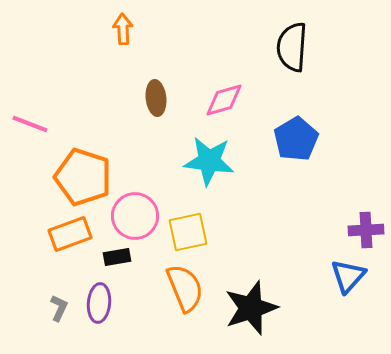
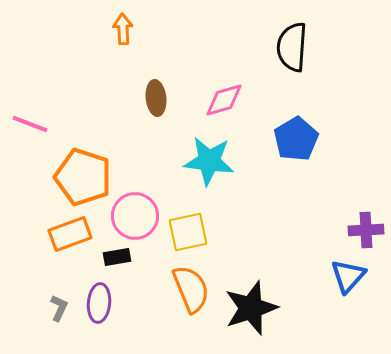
orange semicircle: moved 6 px right, 1 px down
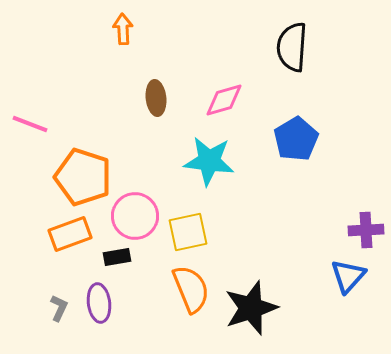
purple ellipse: rotated 12 degrees counterclockwise
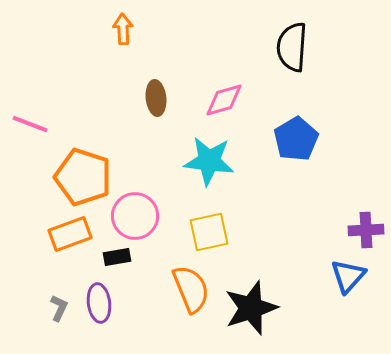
yellow square: moved 21 px right
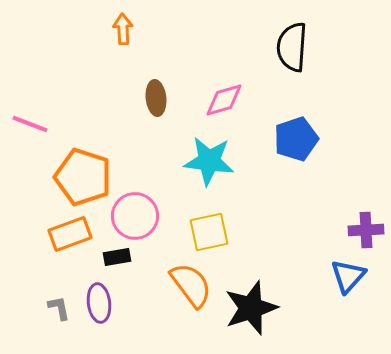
blue pentagon: rotated 12 degrees clockwise
orange semicircle: moved 4 px up; rotated 15 degrees counterclockwise
gray L-shape: rotated 36 degrees counterclockwise
